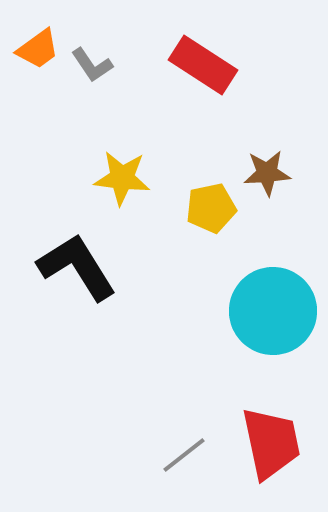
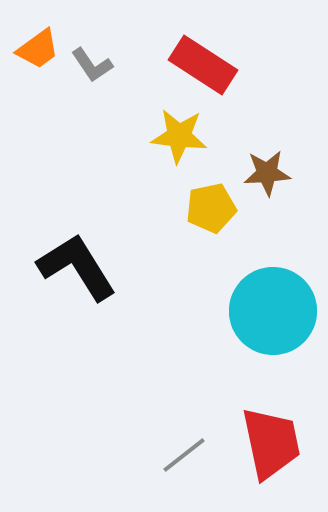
yellow star: moved 57 px right, 42 px up
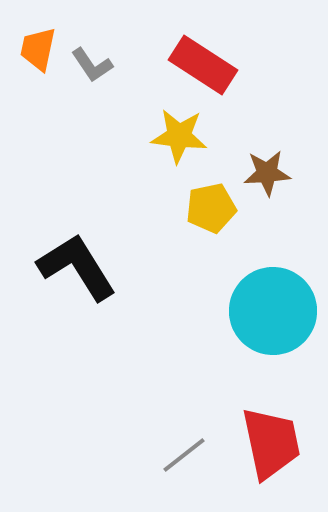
orange trapezoid: rotated 138 degrees clockwise
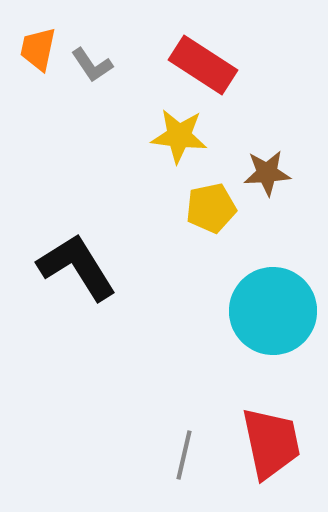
gray line: rotated 39 degrees counterclockwise
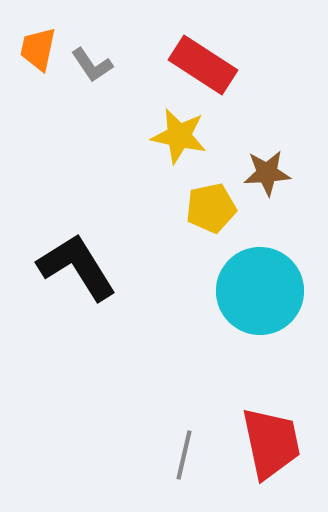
yellow star: rotated 6 degrees clockwise
cyan circle: moved 13 px left, 20 px up
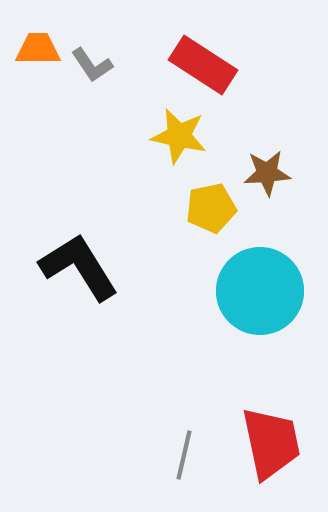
orange trapezoid: rotated 78 degrees clockwise
black L-shape: moved 2 px right
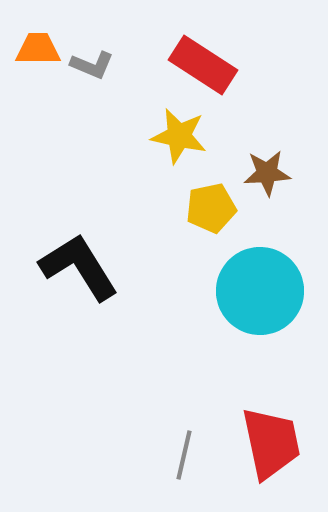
gray L-shape: rotated 33 degrees counterclockwise
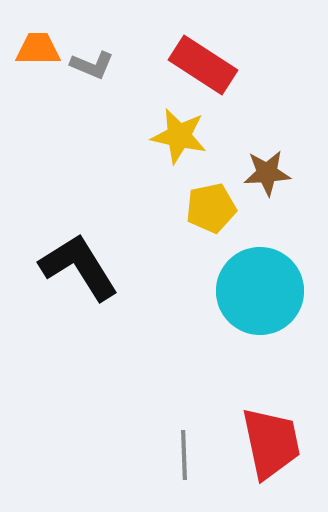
gray line: rotated 15 degrees counterclockwise
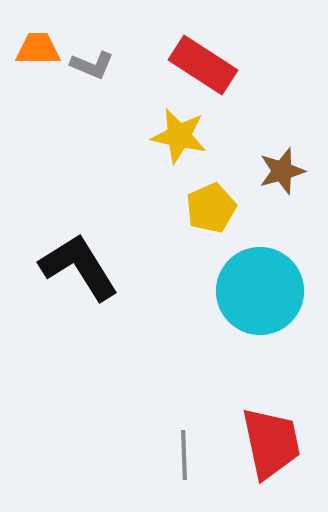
brown star: moved 15 px right, 2 px up; rotated 12 degrees counterclockwise
yellow pentagon: rotated 12 degrees counterclockwise
